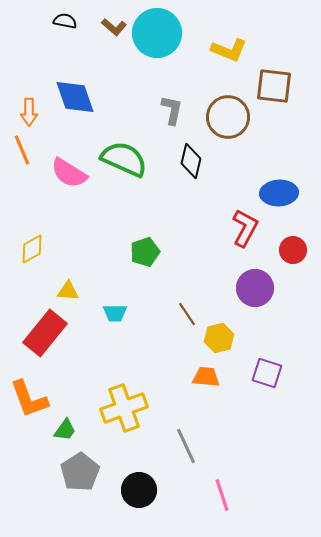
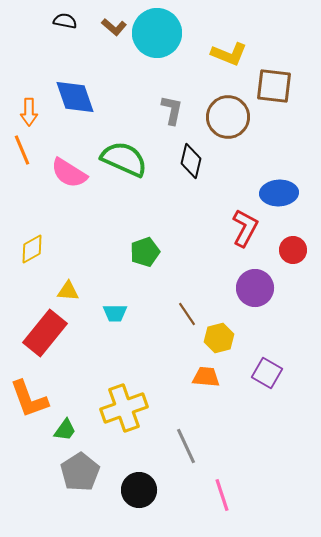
yellow L-shape: moved 4 px down
purple square: rotated 12 degrees clockwise
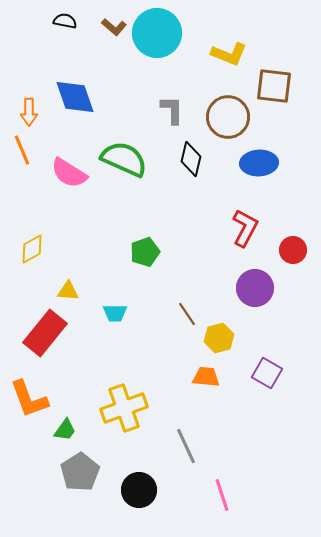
gray L-shape: rotated 12 degrees counterclockwise
black diamond: moved 2 px up
blue ellipse: moved 20 px left, 30 px up
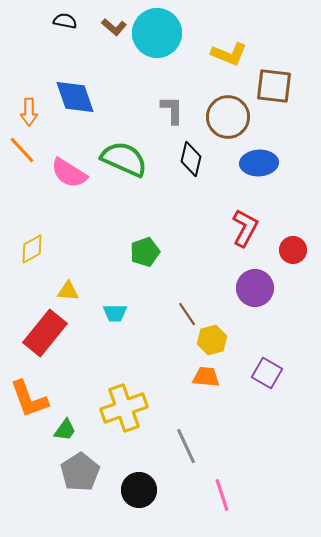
orange line: rotated 20 degrees counterclockwise
yellow hexagon: moved 7 px left, 2 px down
